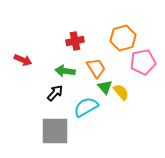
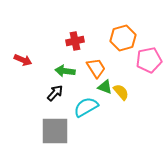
pink pentagon: moved 6 px right, 2 px up
green triangle: rotated 28 degrees counterclockwise
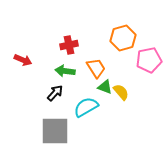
red cross: moved 6 px left, 4 px down
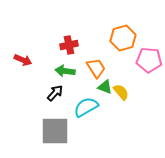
pink pentagon: rotated 15 degrees clockwise
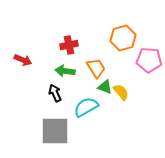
black arrow: rotated 66 degrees counterclockwise
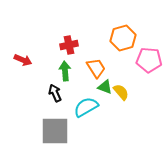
green arrow: rotated 78 degrees clockwise
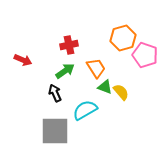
pink pentagon: moved 4 px left, 5 px up; rotated 15 degrees clockwise
green arrow: rotated 60 degrees clockwise
cyan semicircle: moved 1 px left, 3 px down
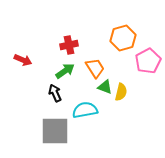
pink pentagon: moved 3 px right, 6 px down; rotated 25 degrees clockwise
orange trapezoid: moved 1 px left
yellow semicircle: rotated 54 degrees clockwise
cyan semicircle: rotated 20 degrees clockwise
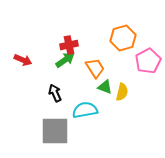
green arrow: moved 11 px up
yellow semicircle: moved 1 px right
